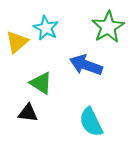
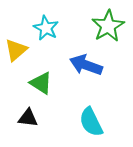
green star: moved 1 px up
yellow triangle: moved 1 px left, 8 px down
black triangle: moved 5 px down
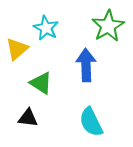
yellow triangle: moved 1 px right, 1 px up
blue arrow: rotated 68 degrees clockwise
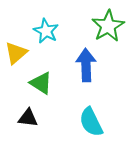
cyan star: moved 3 px down
yellow triangle: moved 1 px left, 4 px down
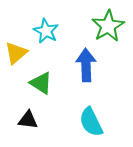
black triangle: moved 2 px down
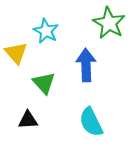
green star: moved 1 px right, 3 px up; rotated 12 degrees counterclockwise
yellow triangle: rotated 30 degrees counterclockwise
green triangle: moved 3 px right; rotated 15 degrees clockwise
black triangle: rotated 10 degrees counterclockwise
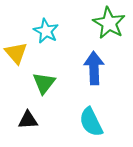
blue arrow: moved 8 px right, 3 px down
green triangle: rotated 20 degrees clockwise
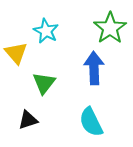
green star: moved 1 px right, 5 px down; rotated 8 degrees clockwise
black triangle: rotated 15 degrees counterclockwise
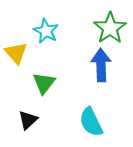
blue arrow: moved 7 px right, 3 px up
black triangle: rotated 25 degrees counterclockwise
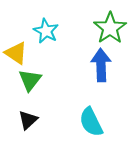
yellow triangle: rotated 15 degrees counterclockwise
green triangle: moved 14 px left, 3 px up
